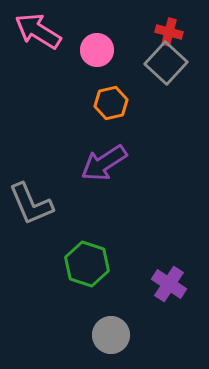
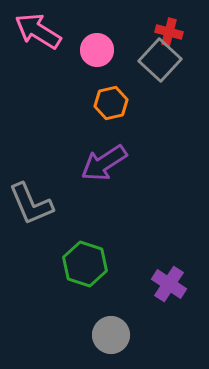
gray square: moved 6 px left, 3 px up
green hexagon: moved 2 px left
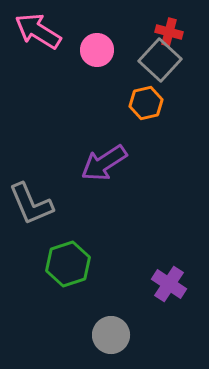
orange hexagon: moved 35 px right
green hexagon: moved 17 px left; rotated 24 degrees clockwise
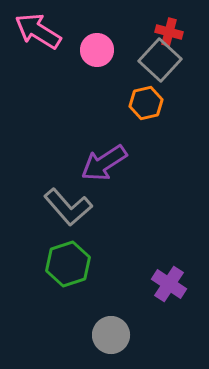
gray L-shape: moved 37 px right, 3 px down; rotated 18 degrees counterclockwise
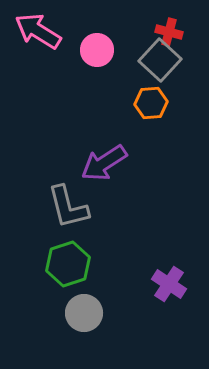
orange hexagon: moved 5 px right; rotated 8 degrees clockwise
gray L-shape: rotated 27 degrees clockwise
gray circle: moved 27 px left, 22 px up
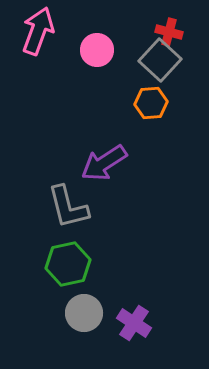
pink arrow: rotated 78 degrees clockwise
green hexagon: rotated 6 degrees clockwise
purple cross: moved 35 px left, 39 px down
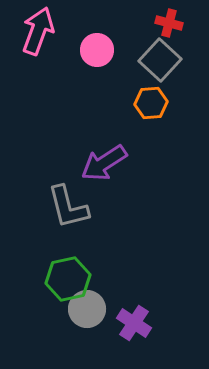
red cross: moved 9 px up
green hexagon: moved 15 px down
gray circle: moved 3 px right, 4 px up
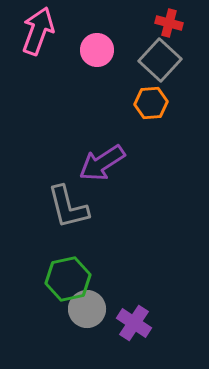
purple arrow: moved 2 px left
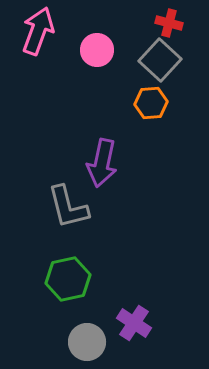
purple arrow: rotated 45 degrees counterclockwise
gray circle: moved 33 px down
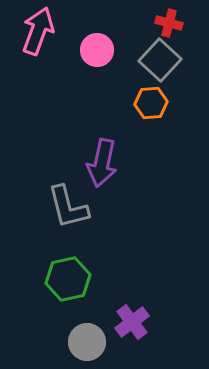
purple cross: moved 2 px left, 1 px up; rotated 20 degrees clockwise
